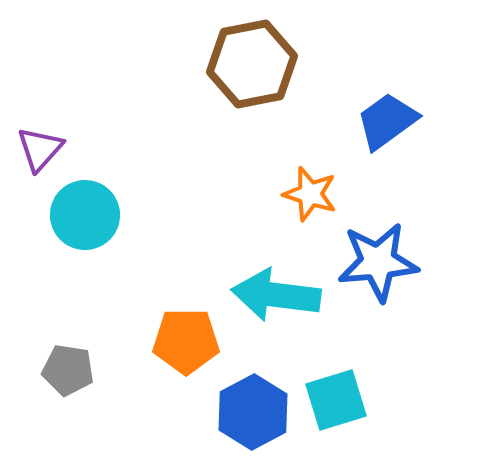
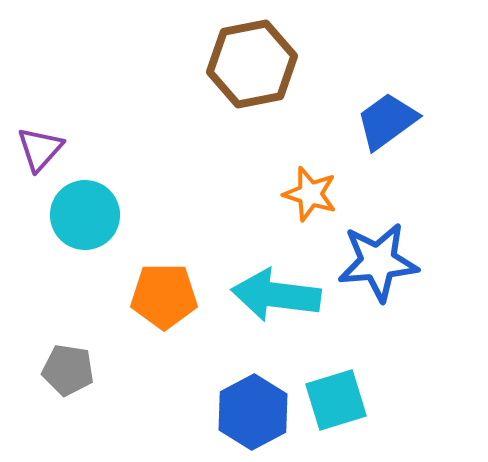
orange pentagon: moved 22 px left, 45 px up
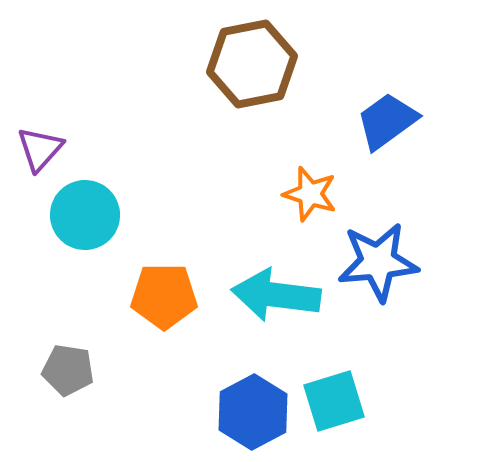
cyan square: moved 2 px left, 1 px down
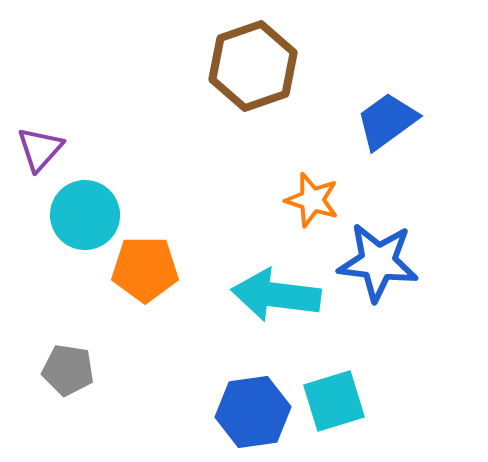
brown hexagon: moved 1 px right, 2 px down; rotated 8 degrees counterclockwise
orange star: moved 2 px right, 6 px down
blue star: rotated 12 degrees clockwise
orange pentagon: moved 19 px left, 27 px up
blue hexagon: rotated 20 degrees clockwise
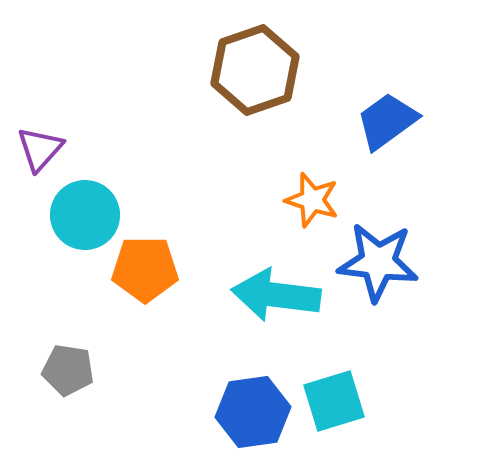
brown hexagon: moved 2 px right, 4 px down
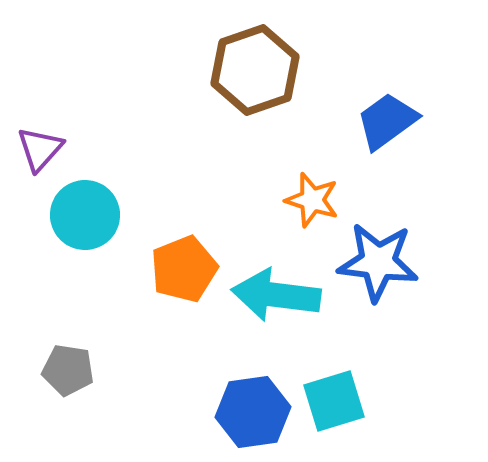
orange pentagon: moved 39 px right; rotated 22 degrees counterclockwise
